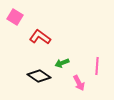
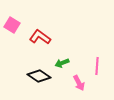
pink square: moved 3 px left, 8 px down
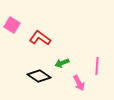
red L-shape: moved 1 px down
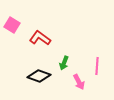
green arrow: moved 2 px right; rotated 48 degrees counterclockwise
black diamond: rotated 15 degrees counterclockwise
pink arrow: moved 1 px up
